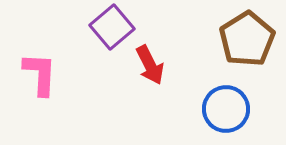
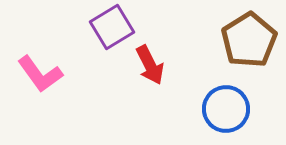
purple square: rotated 9 degrees clockwise
brown pentagon: moved 2 px right, 1 px down
pink L-shape: rotated 141 degrees clockwise
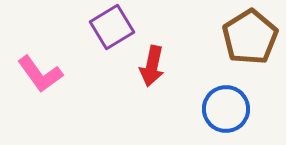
brown pentagon: moved 1 px right, 3 px up
red arrow: moved 2 px right, 1 px down; rotated 39 degrees clockwise
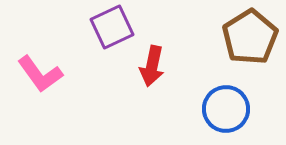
purple square: rotated 6 degrees clockwise
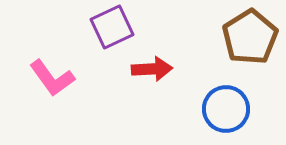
red arrow: moved 3 px down; rotated 105 degrees counterclockwise
pink L-shape: moved 12 px right, 4 px down
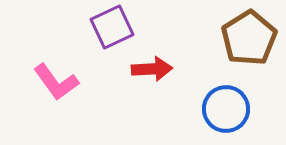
brown pentagon: moved 1 px left, 1 px down
pink L-shape: moved 4 px right, 4 px down
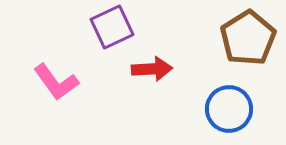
brown pentagon: moved 1 px left
blue circle: moved 3 px right
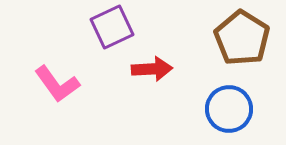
brown pentagon: moved 6 px left; rotated 8 degrees counterclockwise
pink L-shape: moved 1 px right, 2 px down
